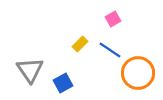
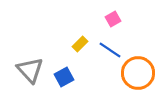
gray triangle: rotated 8 degrees counterclockwise
blue square: moved 1 px right, 6 px up
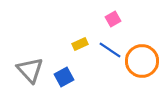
yellow rectangle: rotated 21 degrees clockwise
orange circle: moved 4 px right, 12 px up
